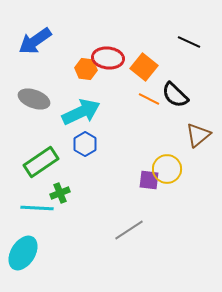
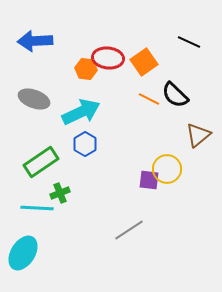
blue arrow: rotated 32 degrees clockwise
orange square: moved 5 px up; rotated 16 degrees clockwise
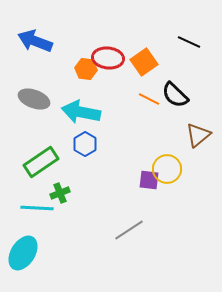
blue arrow: rotated 24 degrees clockwise
cyan arrow: rotated 144 degrees counterclockwise
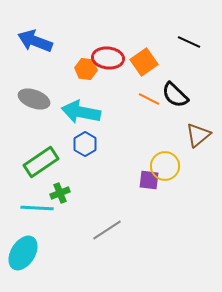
yellow circle: moved 2 px left, 3 px up
gray line: moved 22 px left
